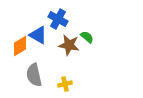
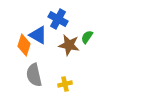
green semicircle: rotated 96 degrees counterclockwise
orange diamond: moved 4 px right, 1 px up; rotated 40 degrees counterclockwise
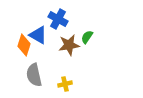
brown star: rotated 20 degrees counterclockwise
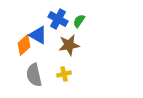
green semicircle: moved 8 px left, 16 px up
orange diamond: rotated 30 degrees clockwise
yellow cross: moved 1 px left, 10 px up
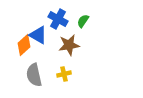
green semicircle: moved 4 px right
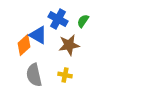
yellow cross: moved 1 px right, 1 px down; rotated 24 degrees clockwise
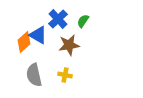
blue cross: rotated 18 degrees clockwise
orange diamond: moved 3 px up
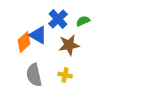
green semicircle: rotated 32 degrees clockwise
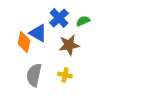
blue cross: moved 1 px right, 1 px up
blue triangle: moved 2 px up
orange diamond: rotated 35 degrees counterclockwise
gray semicircle: rotated 25 degrees clockwise
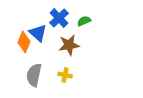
green semicircle: moved 1 px right
blue triangle: rotated 12 degrees clockwise
orange diamond: rotated 10 degrees clockwise
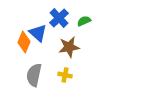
brown star: moved 2 px down
